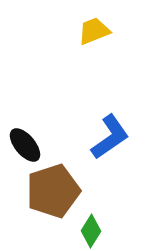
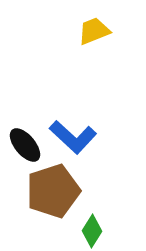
blue L-shape: moved 37 px left; rotated 78 degrees clockwise
green diamond: moved 1 px right
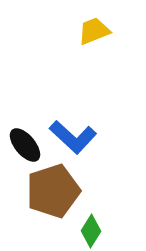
green diamond: moved 1 px left
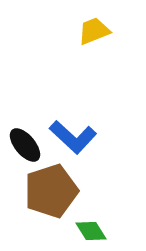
brown pentagon: moved 2 px left
green diamond: rotated 64 degrees counterclockwise
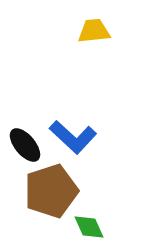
yellow trapezoid: rotated 16 degrees clockwise
green diamond: moved 2 px left, 4 px up; rotated 8 degrees clockwise
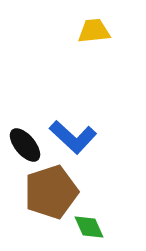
brown pentagon: moved 1 px down
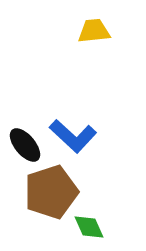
blue L-shape: moved 1 px up
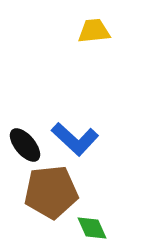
blue L-shape: moved 2 px right, 3 px down
brown pentagon: rotated 12 degrees clockwise
green diamond: moved 3 px right, 1 px down
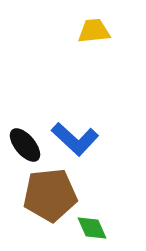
brown pentagon: moved 1 px left, 3 px down
